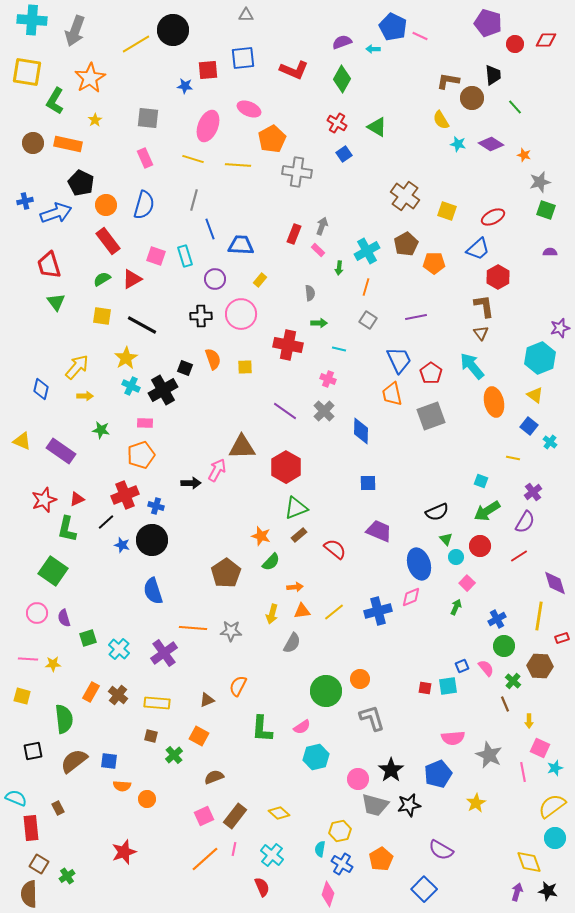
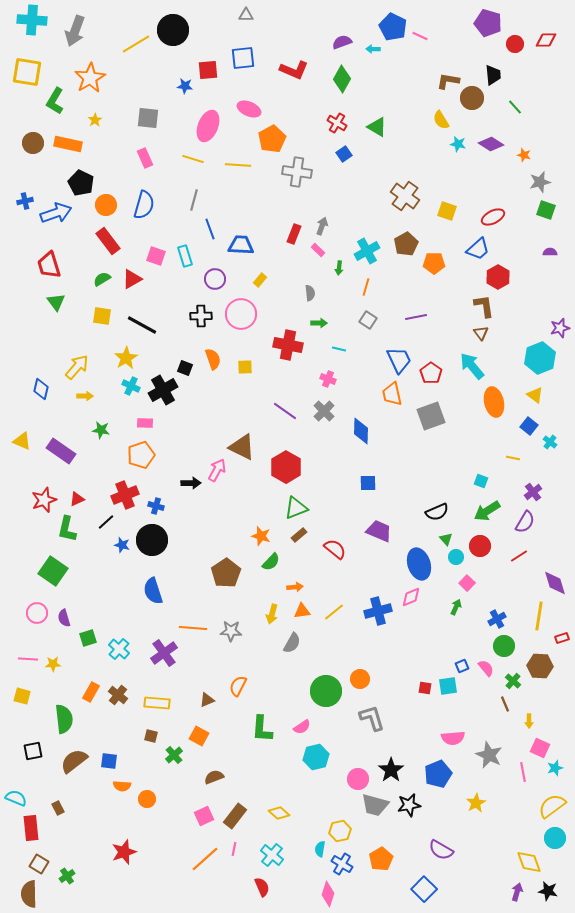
brown triangle at (242, 447): rotated 28 degrees clockwise
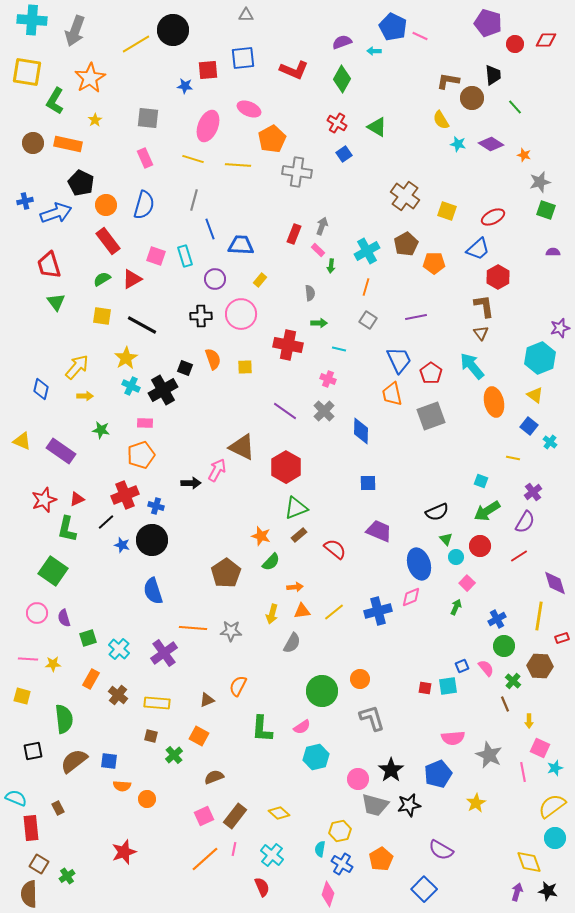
cyan arrow at (373, 49): moved 1 px right, 2 px down
purple semicircle at (550, 252): moved 3 px right
green arrow at (339, 268): moved 8 px left, 2 px up
green circle at (326, 691): moved 4 px left
orange rectangle at (91, 692): moved 13 px up
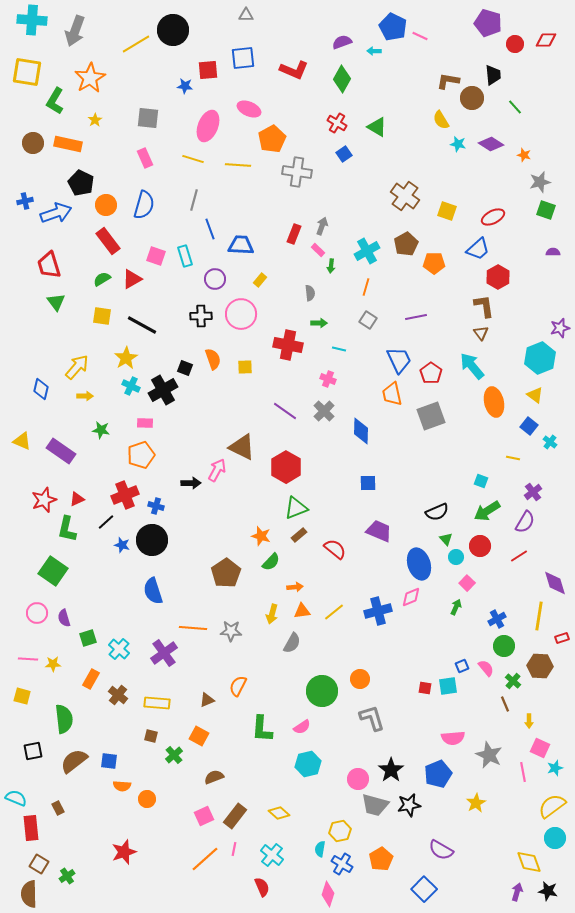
cyan hexagon at (316, 757): moved 8 px left, 7 px down
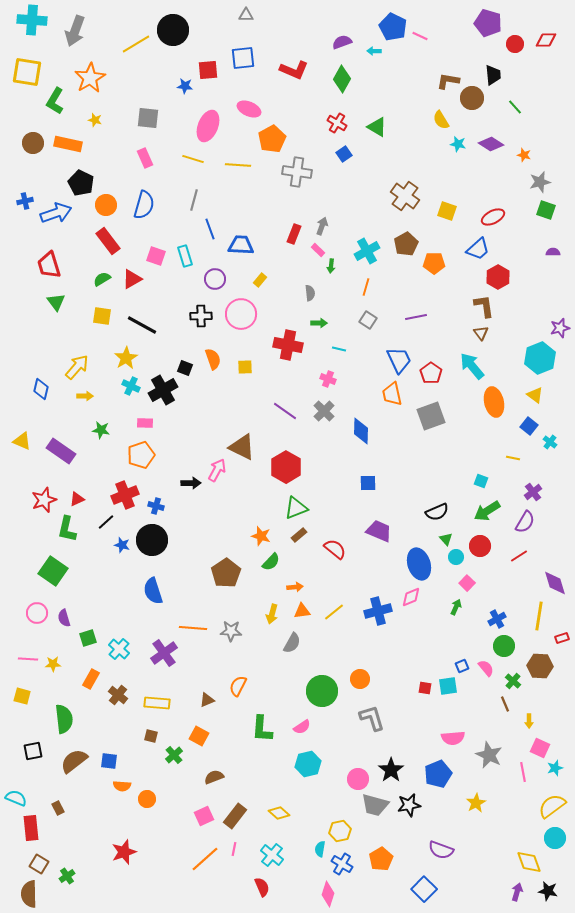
yellow star at (95, 120): rotated 24 degrees counterclockwise
purple semicircle at (441, 850): rotated 10 degrees counterclockwise
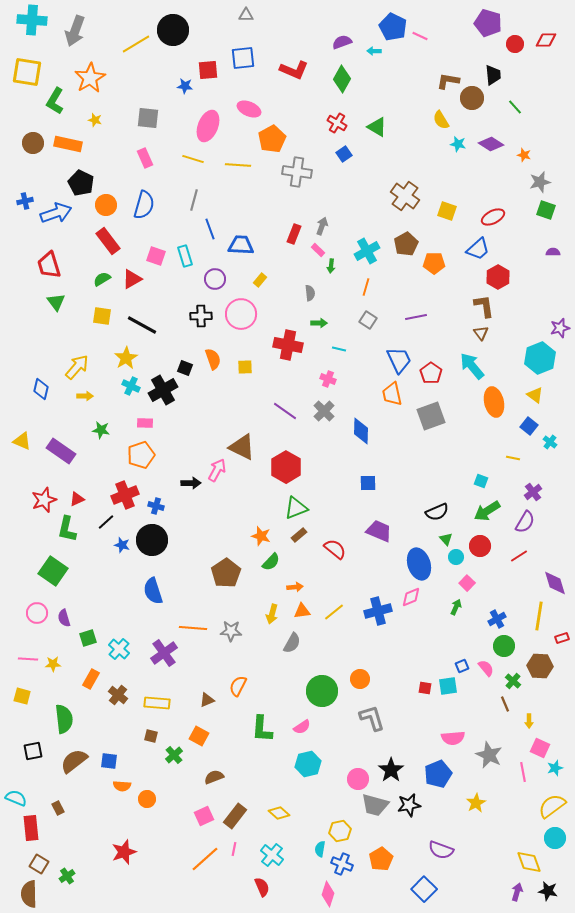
blue cross at (342, 864): rotated 10 degrees counterclockwise
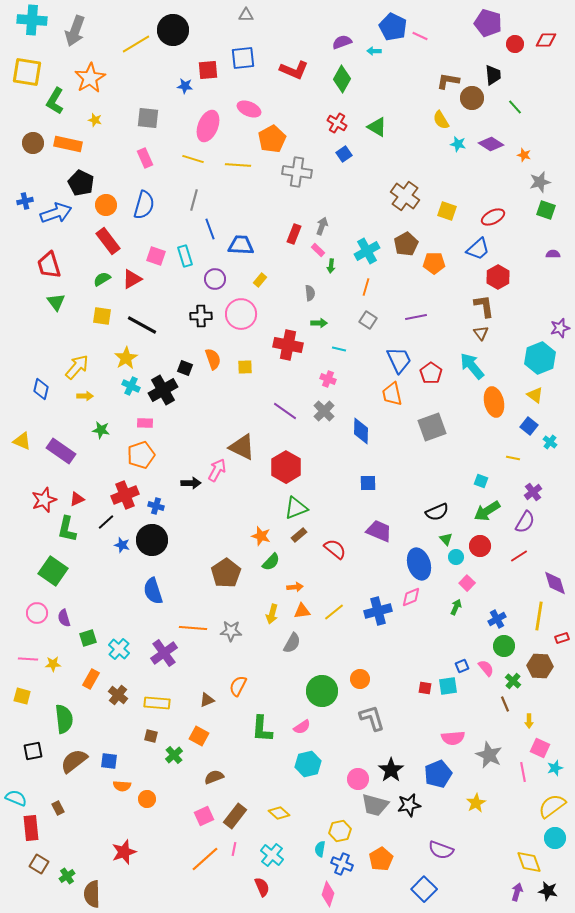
purple semicircle at (553, 252): moved 2 px down
gray square at (431, 416): moved 1 px right, 11 px down
brown semicircle at (29, 894): moved 63 px right
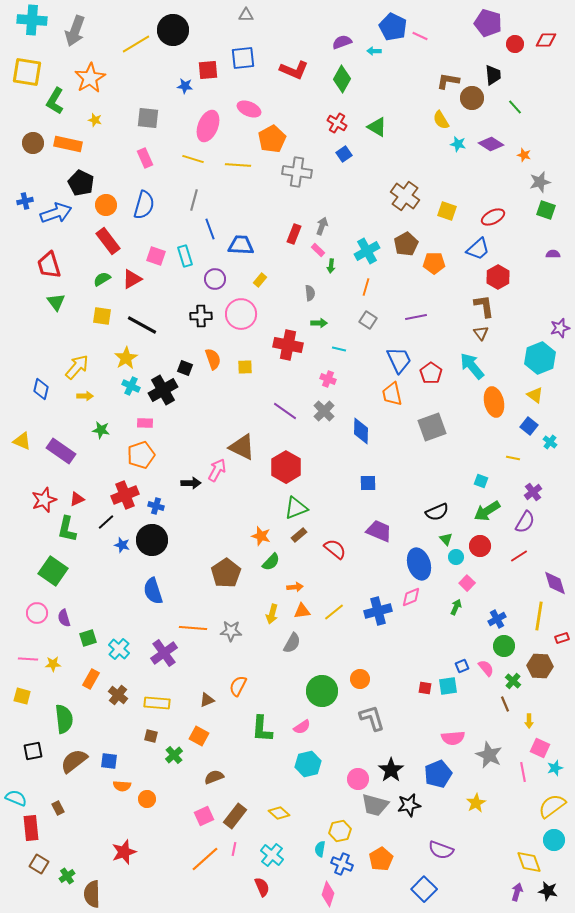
cyan circle at (555, 838): moved 1 px left, 2 px down
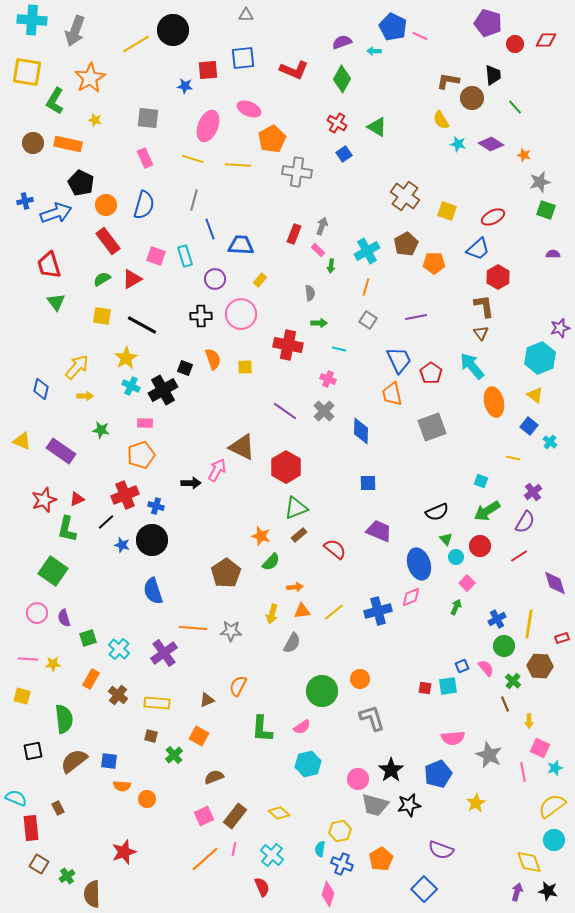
yellow line at (539, 616): moved 10 px left, 8 px down
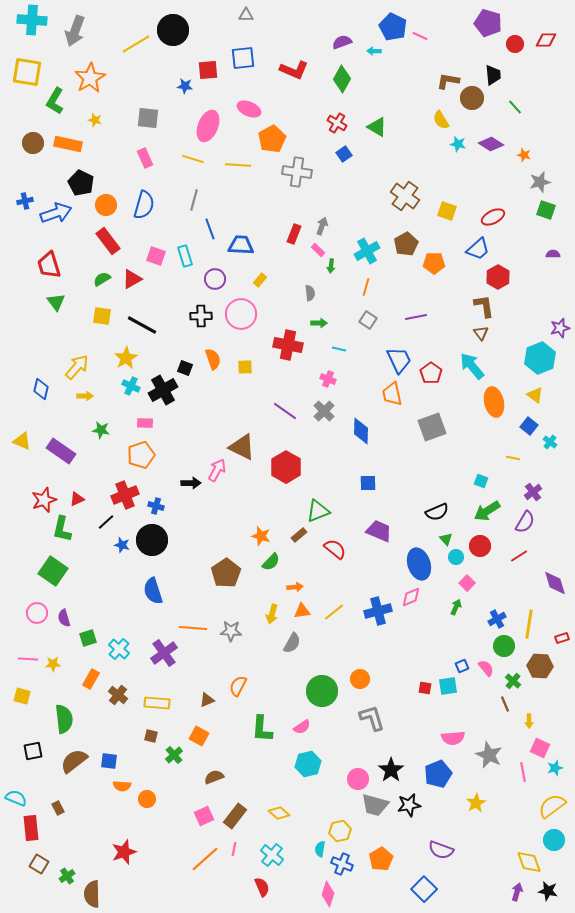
green triangle at (296, 508): moved 22 px right, 3 px down
green L-shape at (67, 529): moved 5 px left
